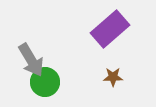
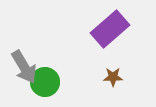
gray arrow: moved 7 px left, 7 px down
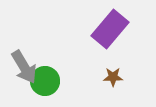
purple rectangle: rotated 9 degrees counterclockwise
green circle: moved 1 px up
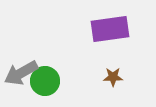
purple rectangle: rotated 42 degrees clockwise
gray arrow: moved 3 px left, 6 px down; rotated 92 degrees clockwise
